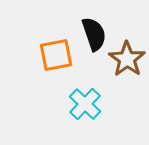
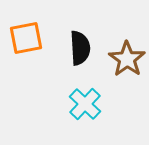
black semicircle: moved 14 px left, 14 px down; rotated 16 degrees clockwise
orange square: moved 30 px left, 17 px up
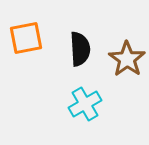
black semicircle: moved 1 px down
cyan cross: rotated 16 degrees clockwise
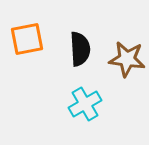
orange square: moved 1 px right, 1 px down
brown star: rotated 27 degrees counterclockwise
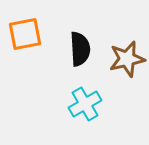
orange square: moved 2 px left, 5 px up
brown star: rotated 21 degrees counterclockwise
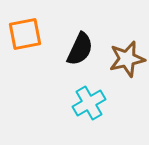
black semicircle: rotated 28 degrees clockwise
cyan cross: moved 4 px right, 1 px up
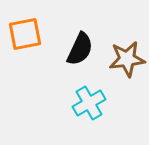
brown star: rotated 6 degrees clockwise
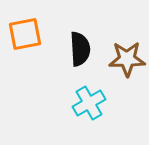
black semicircle: rotated 28 degrees counterclockwise
brown star: rotated 6 degrees clockwise
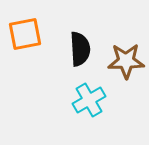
brown star: moved 1 px left, 2 px down
cyan cross: moved 3 px up
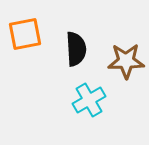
black semicircle: moved 4 px left
